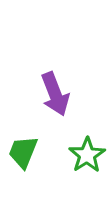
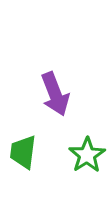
green trapezoid: rotated 15 degrees counterclockwise
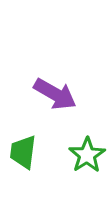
purple arrow: rotated 39 degrees counterclockwise
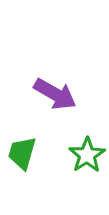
green trapezoid: moved 1 px left, 1 px down; rotated 9 degrees clockwise
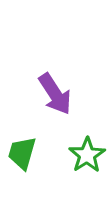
purple arrow: rotated 27 degrees clockwise
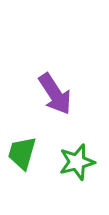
green star: moved 10 px left, 7 px down; rotated 18 degrees clockwise
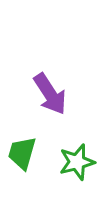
purple arrow: moved 5 px left
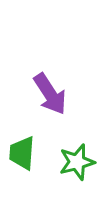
green trapezoid: rotated 12 degrees counterclockwise
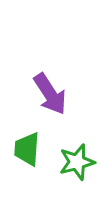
green trapezoid: moved 5 px right, 4 px up
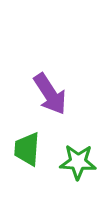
green star: moved 1 px right; rotated 18 degrees clockwise
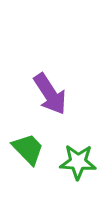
green trapezoid: moved 1 px right; rotated 132 degrees clockwise
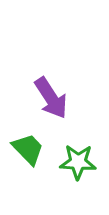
purple arrow: moved 1 px right, 4 px down
